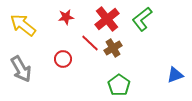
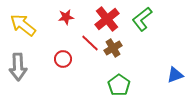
gray arrow: moved 3 px left, 2 px up; rotated 28 degrees clockwise
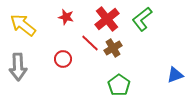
red star: rotated 21 degrees clockwise
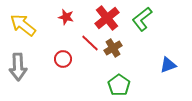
red cross: moved 1 px up
blue triangle: moved 7 px left, 10 px up
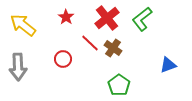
red star: rotated 21 degrees clockwise
brown cross: rotated 24 degrees counterclockwise
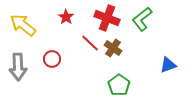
red cross: rotated 30 degrees counterclockwise
red circle: moved 11 px left
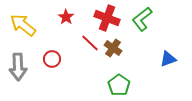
blue triangle: moved 6 px up
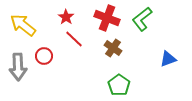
red line: moved 16 px left, 4 px up
red circle: moved 8 px left, 3 px up
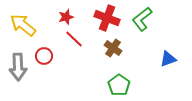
red star: rotated 21 degrees clockwise
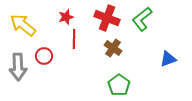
red line: rotated 48 degrees clockwise
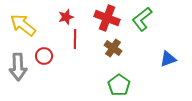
red line: moved 1 px right
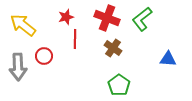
blue triangle: rotated 24 degrees clockwise
